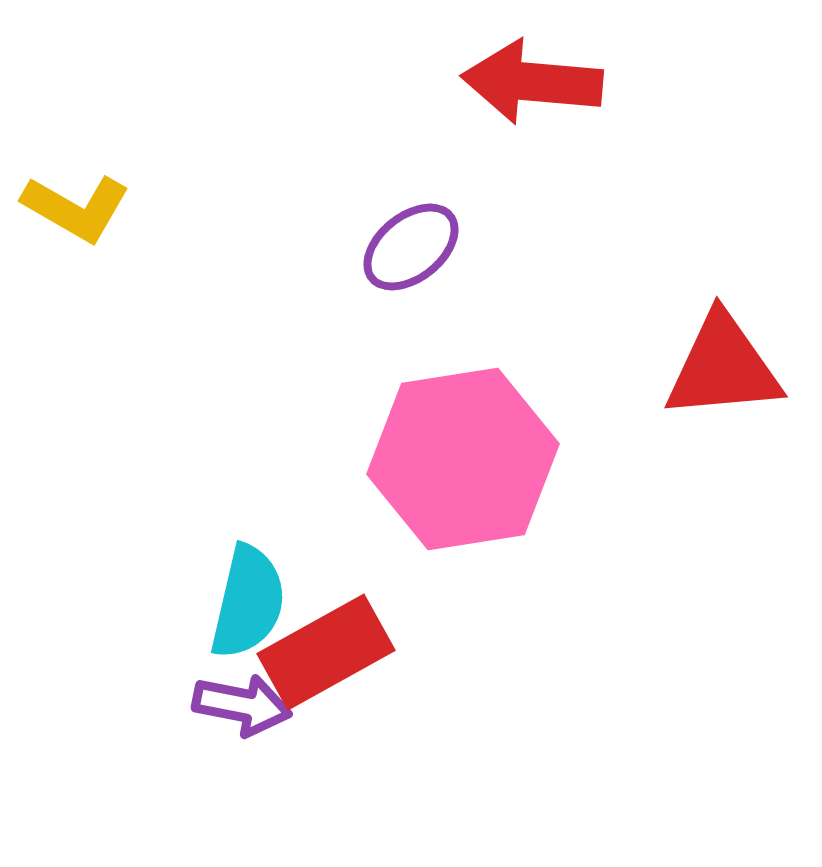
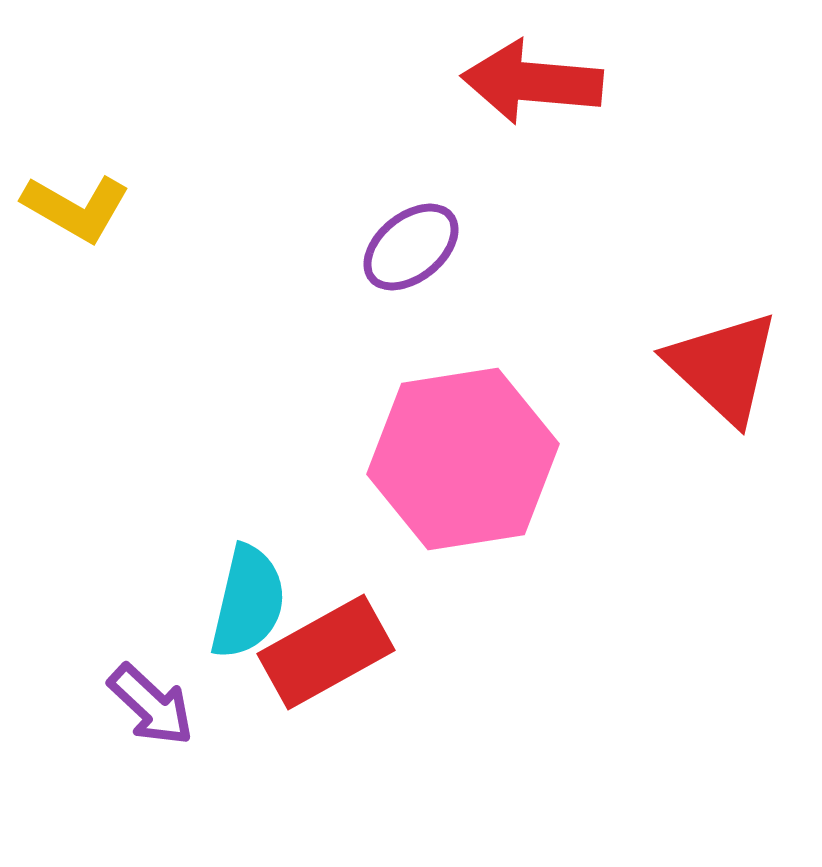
red triangle: rotated 48 degrees clockwise
purple arrow: moved 91 px left; rotated 32 degrees clockwise
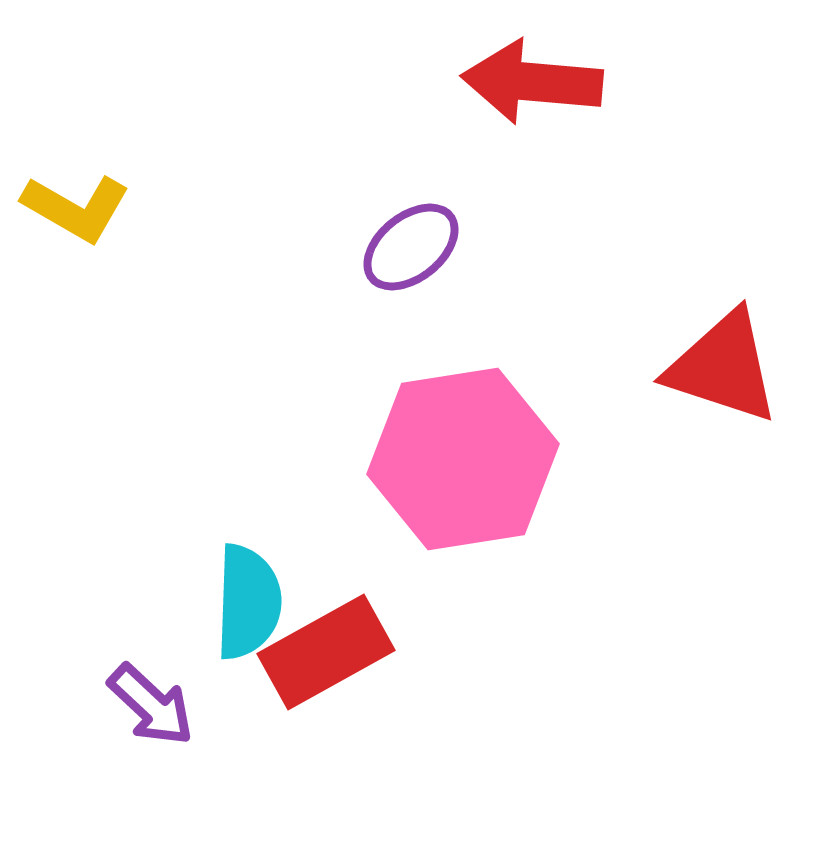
red triangle: rotated 25 degrees counterclockwise
cyan semicircle: rotated 11 degrees counterclockwise
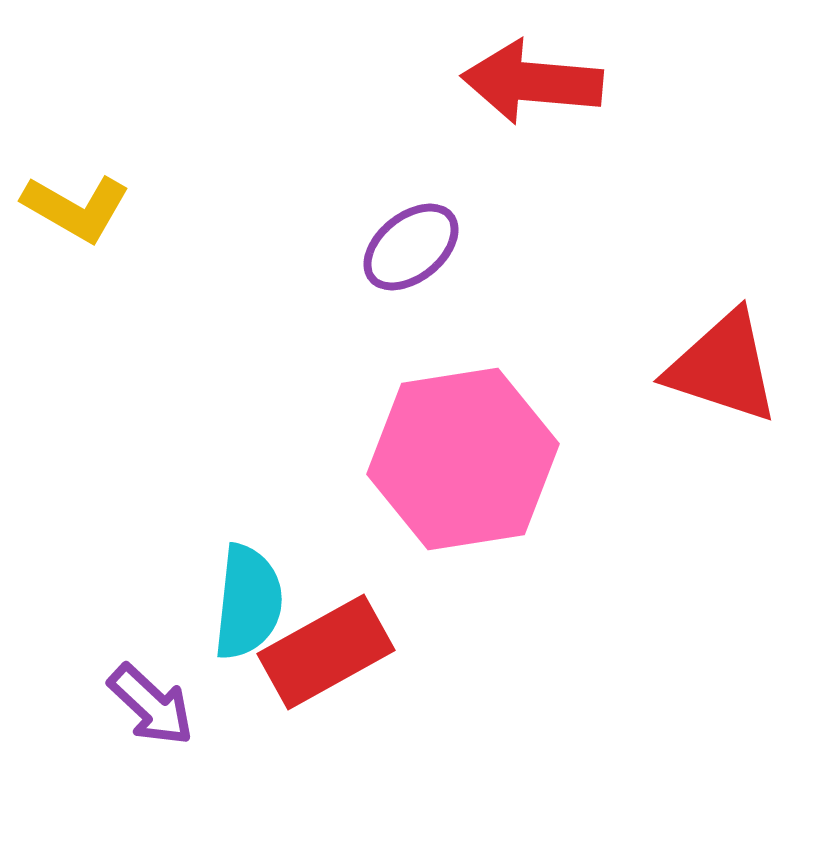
cyan semicircle: rotated 4 degrees clockwise
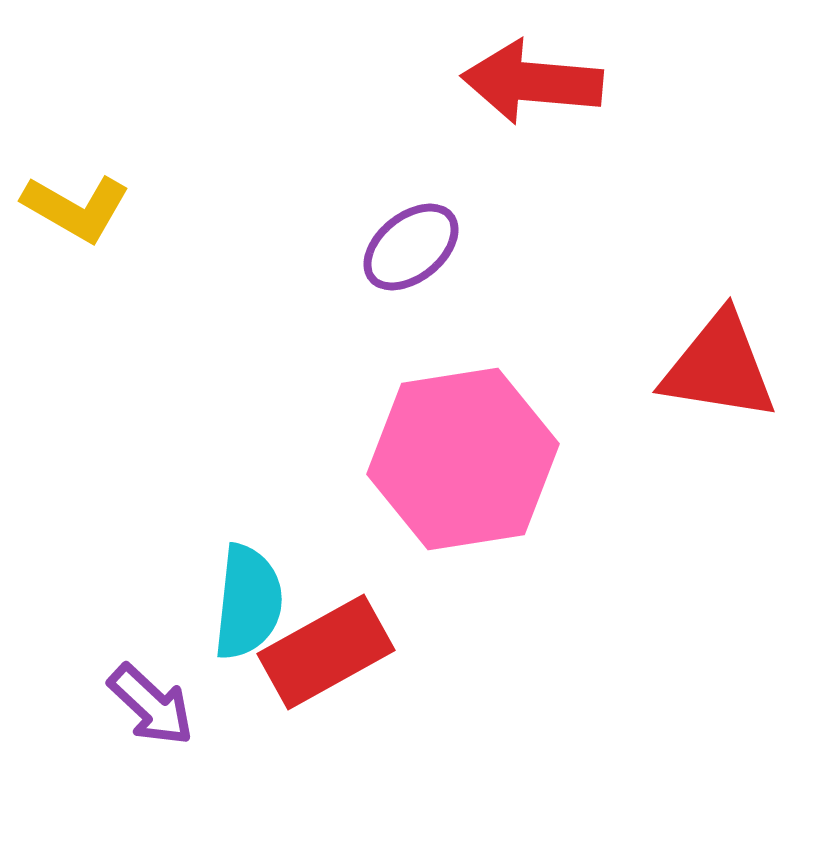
red triangle: moved 4 px left; rotated 9 degrees counterclockwise
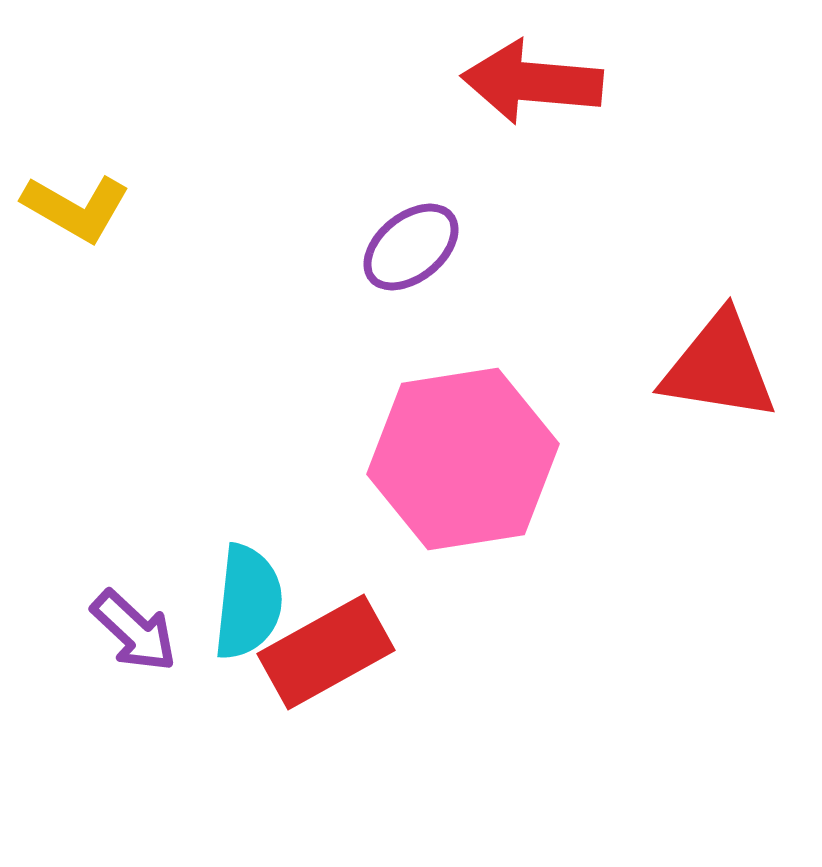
purple arrow: moved 17 px left, 74 px up
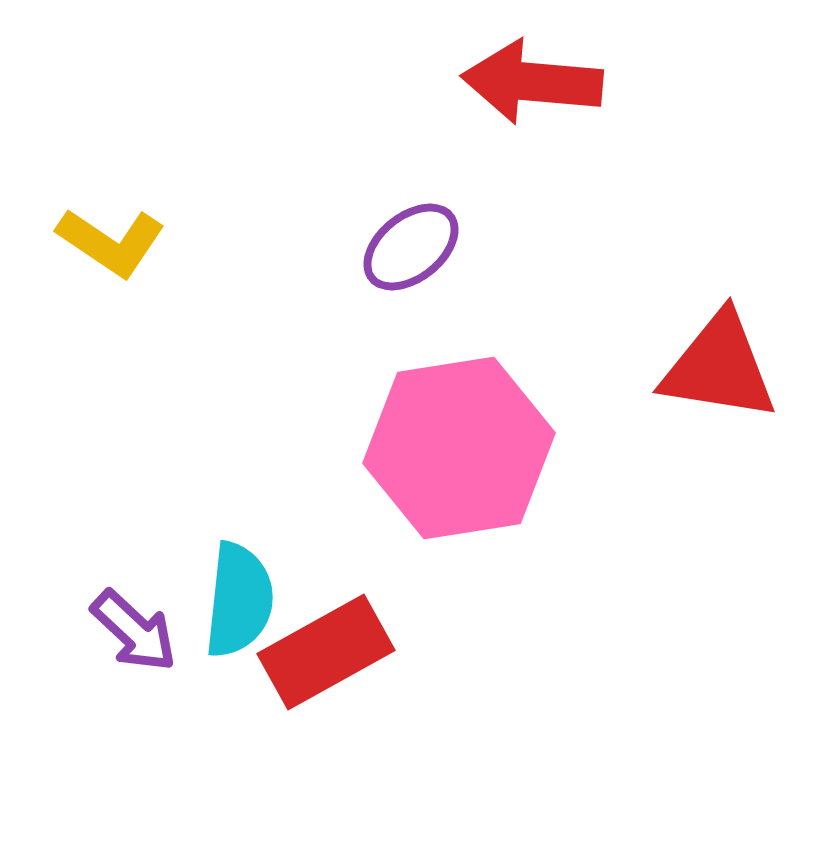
yellow L-shape: moved 35 px right, 34 px down; rotated 4 degrees clockwise
pink hexagon: moved 4 px left, 11 px up
cyan semicircle: moved 9 px left, 2 px up
